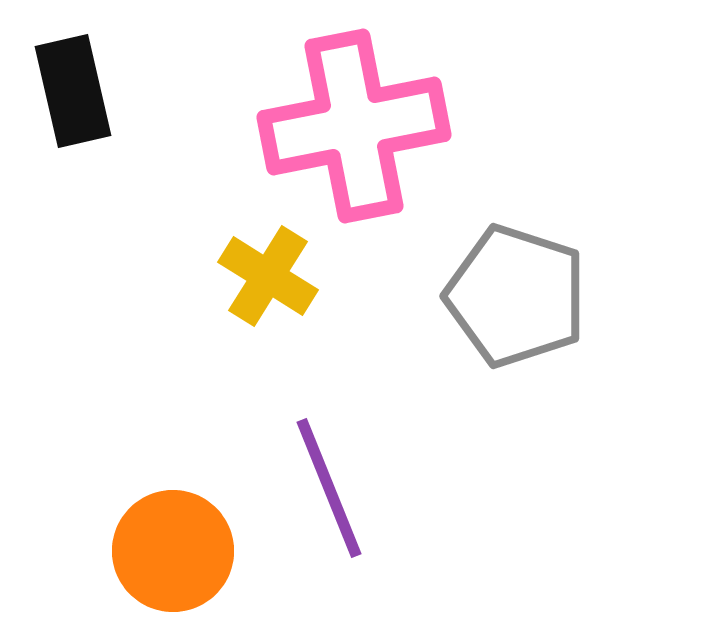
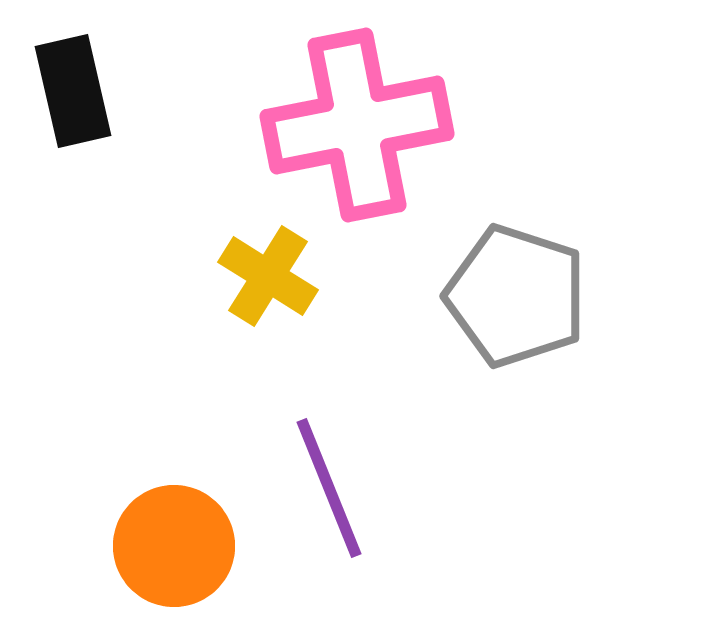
pink cross: moved 3 px right, 1 px up
orange circle: moved 1 px right, 5 px up
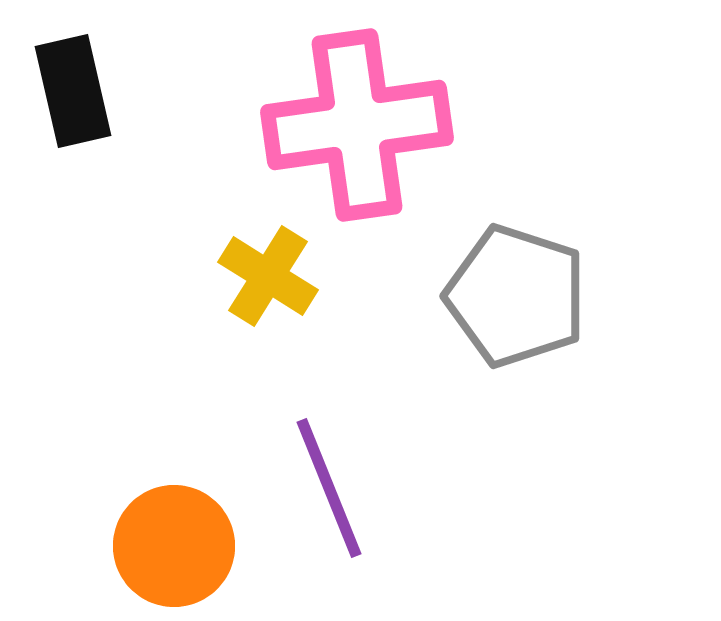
pink cross: rotated 3 degrees clockwise
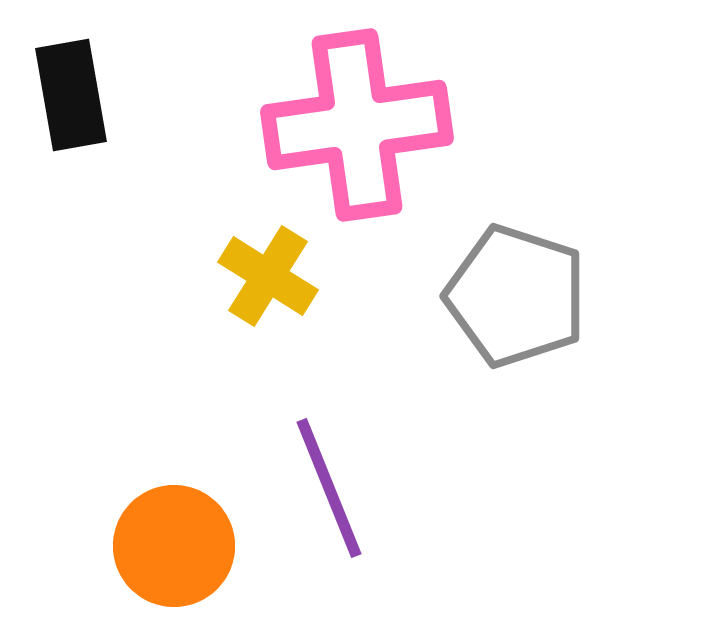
black rectangle: moved 2 px left, 4 px down; rotated 3 degrees clockwise
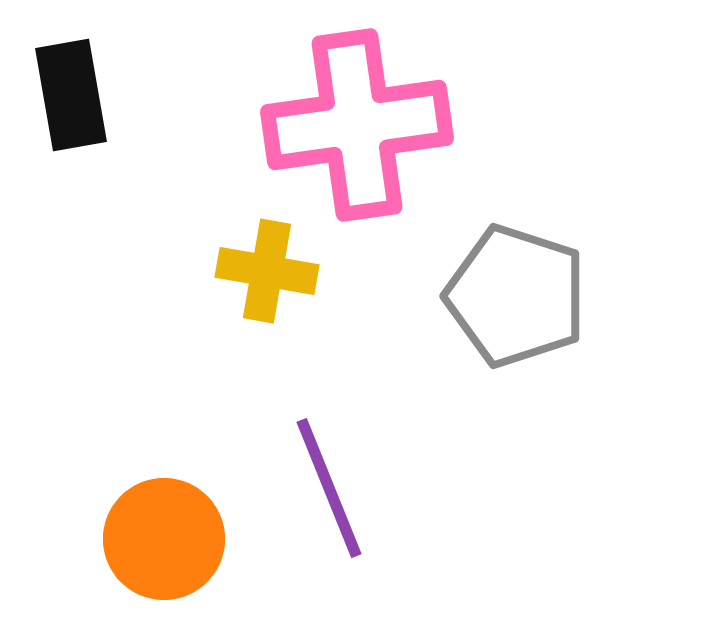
yellow cross: moved 1 px left, 5 px up; rotated 22 degrees counterclockwise
orange circle: moved 10 px left, 7 px up
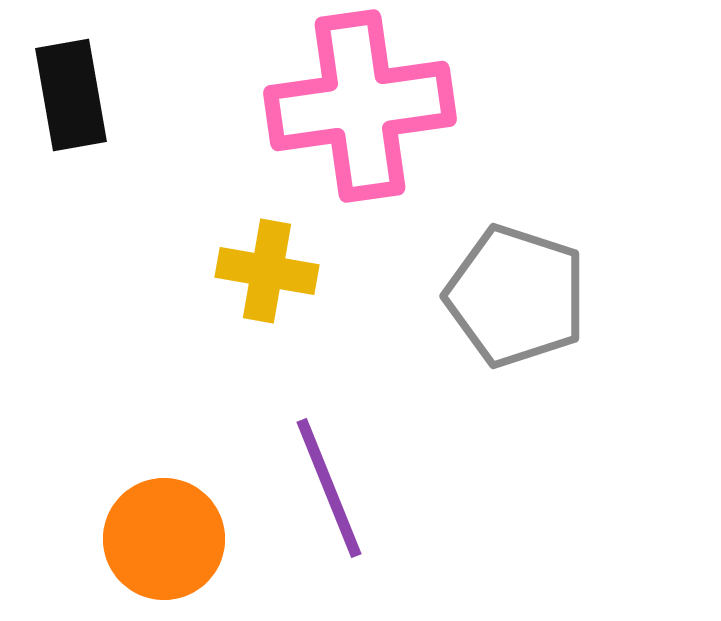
pink cross: moved 3 px right, 19 px up
